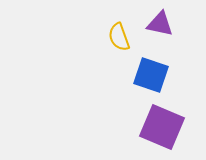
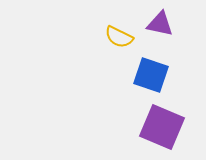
yellow semicircle: rotated 44 degrees counterclockwise
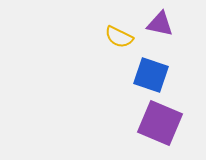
purple square: moved 2 px left, 4 px up
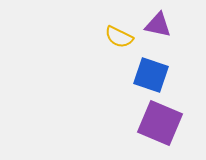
purple triangle: moved 2 px left, 1 px down
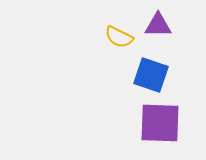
purple triangle: rotated 12 degrees counterclockwise
purple square: rotated 21 degrees counterclockwise
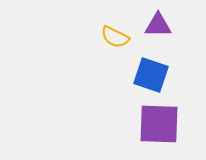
yellow semicircle: moved 4 px left
purple square: moved 1 px left, 1 px down
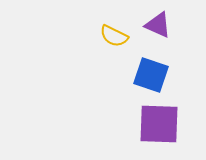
purple triangle: rotated 24 degrees clockwise
yellow semicircle: moved 1 px left, 1 px up
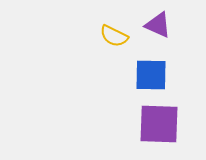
blue square: rotated 18 degrees counterclockwise
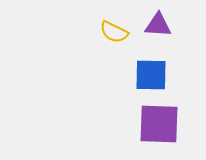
purple triangle: rotated 20 degrees counterclockwise
yellow semicircle: moved 4 px up
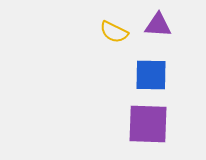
purple square: moved 11 px left
